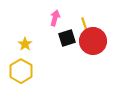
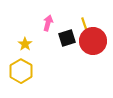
pink arrow: moved 7 px left, 5 px down
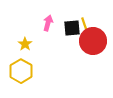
black square: moved 5 px right, 10 px up; rotated 12 degrees clockwise
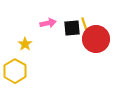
pink arrow: rotated 63 degrees clockwise
red circle: moved 3 px right, 2 px up
yellow hexagon: moved 6 px left
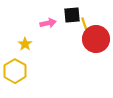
black square: moved 13 px up
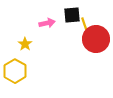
pink arrow: moved 1 px left
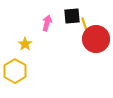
black square: moved 1 px down
pink arrow: rotated 63 degrees counterclockwise
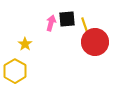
black square: moved 5 px left, 3 px down
pink arrow: moved 4 px right
red circle: moved 1 px left, 3 px down
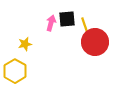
yellow star: rotated 24 degrees clockwise
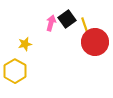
black square: rotated 30 degrees counterclockwise
